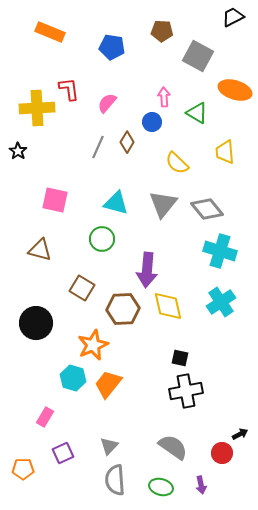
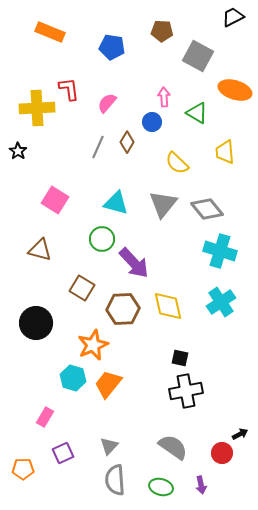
pink square at (55, 200): rotated 20 degrees clockwise
purple arrow at (147, 270): moved 13 px left, 7 px up; rotated 48 degrees counterclockwise
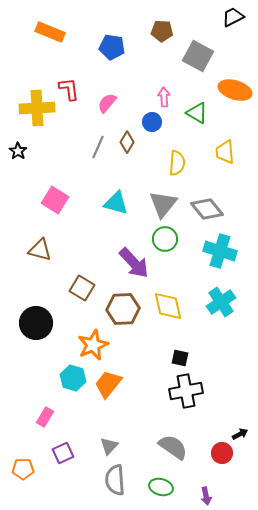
yellow semicircle at (177, 163): rotated 130 degrees counterclockwise
green circle at (102, 239): moved 63 px right
purple arrow at (201, 485): moved 5 px right, 11 px down
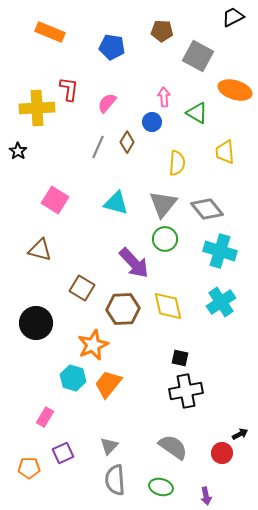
red L-shape at (69, 89): rotated 15 degrees clockwise
orange pentagon at (23, 469): moved 6 px right, 1 px up
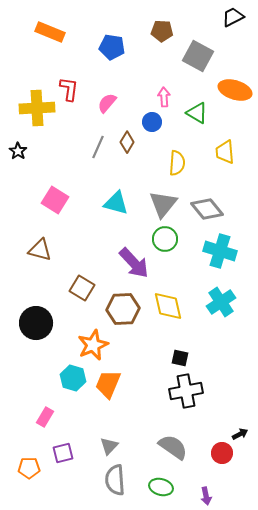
orange trapezoid at (108, 384): rotated 16 degrees counterclockwise
purple square at (63, 453): rotated 10 degrees clockwise
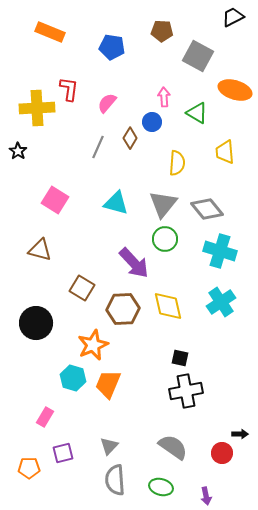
brown diamond at (127, 142): moved 3 px right, 4 px up
black arrow at (240, 434): rotated 28 degrees clockwise
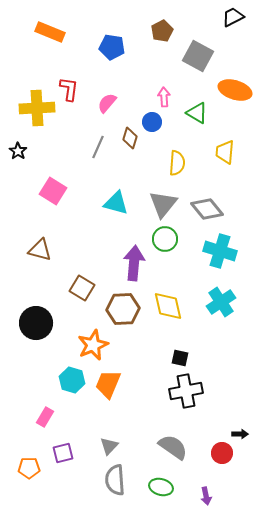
brown pentagon at (162, 31): rotated 30 degrees counterclockwise
brown diamond at (130, 138): rotated 15 degrees counterclockwise
yellow trapezoid at (225, 152): rotated 10 degrees clockwise
pink square at (55, 200): moved 2 px left, 9 px up
purple arrow at (134, 263): rotated 132 degrees counterclockwise
cyan hexagon at (73, 378): moved 1 px left, 2 px down
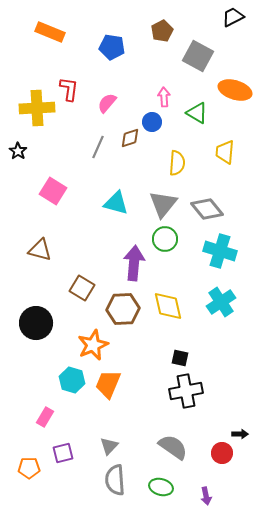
brown diamond at (130, 138): rotated 55 degrees clockwise
